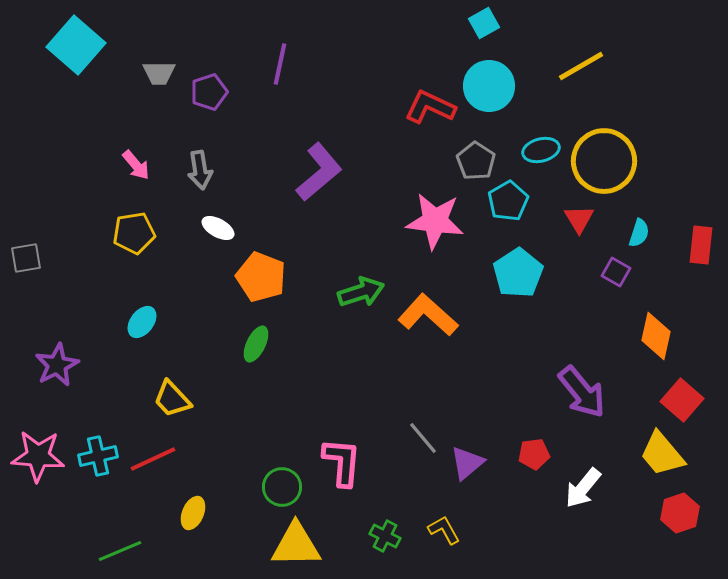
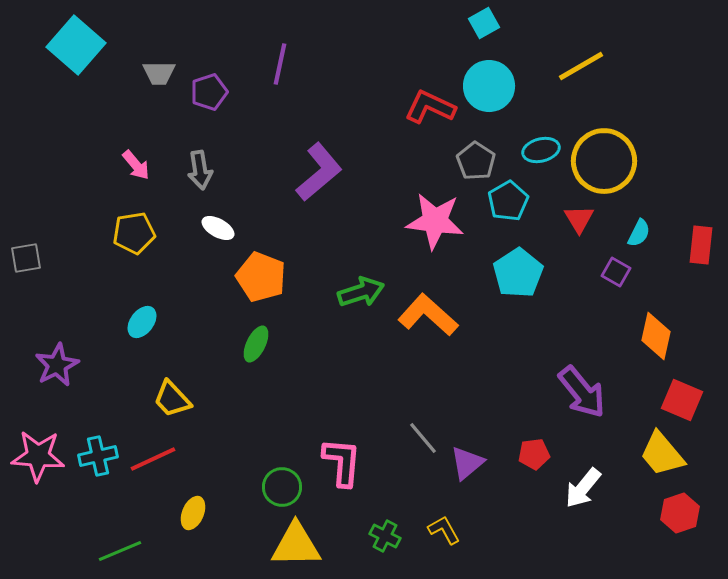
cyan semicircle at (639, 233): rotated 8 degrees clockwise
red square at (682, 400): rotated 18 degrees counterclockwise
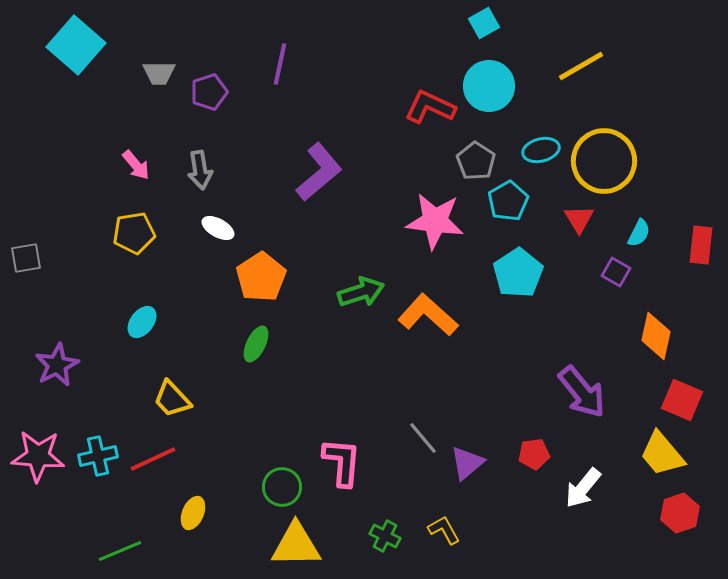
orange pentagon at (261, 277): rotated 18 degrees clockwise
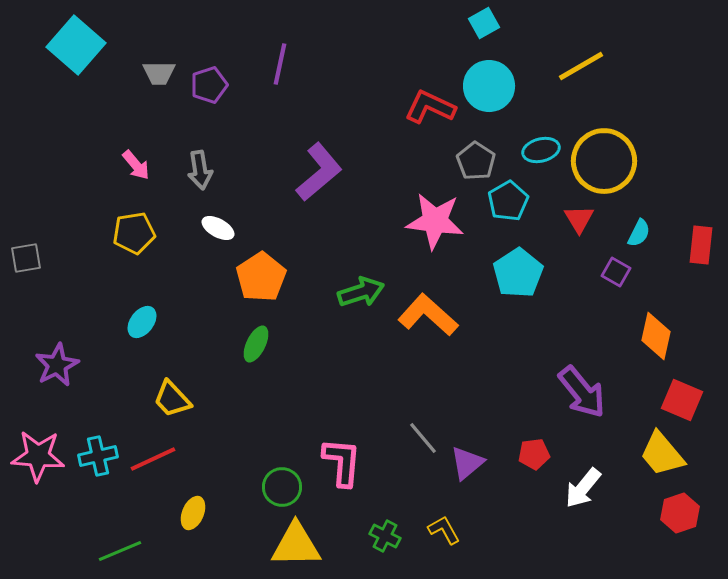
purple pentagon at (209, 92): moved 7 px up
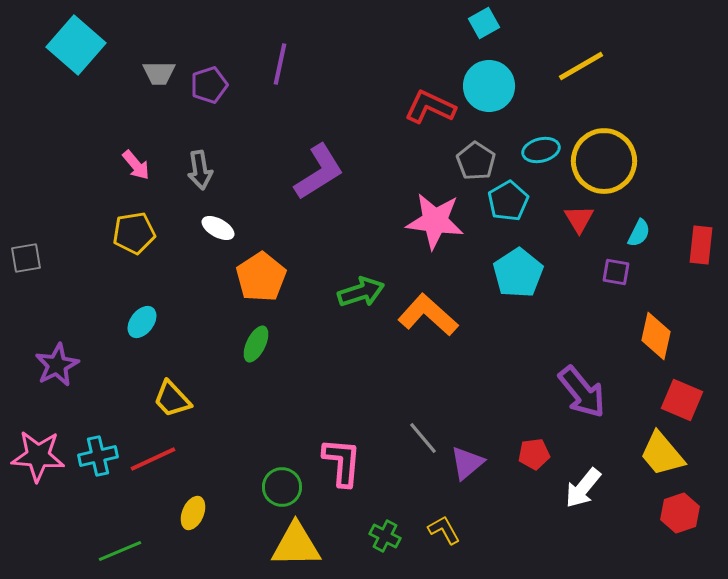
purple L-shape at (319, 172): rotated 8 degrees clockwise
purple square at (616, 272): rotated 20 degrees counterclockwise
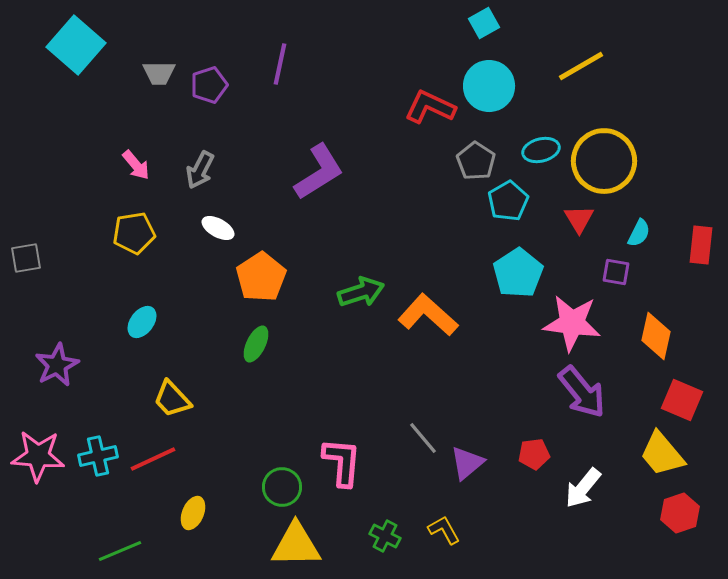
gray arrow at (200, 170): rotated 36 degrees clockwise
pink star at (435, 221): moved 137 px right, 102 px down
